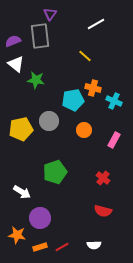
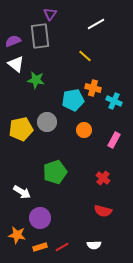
gray circle: moved 2 px left, 1 px down
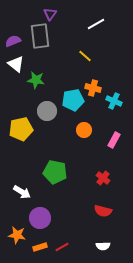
gray circle: moved 11 px up
green pentagon: rotated 30 degrees clockwise
white semicircle: moved 9 px right, 1 px down
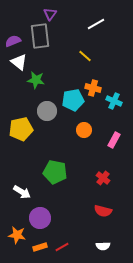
white triangle: moved 3 px right, 2 px up
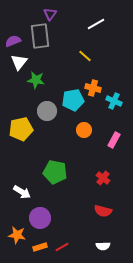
white triangle: rotated 30 degrees clockwise
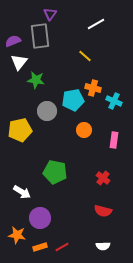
yellow pentagon: moved 1 px left, 1 px down
pink rectangle: rotated 21 degrees counterclockwise
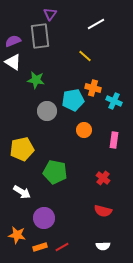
white triangle: moved 6 px left; rotated 36 degrees counterclockwise
yellow pentagon: moved 2 px right, 19 px down
purple circle: moved 4 px right
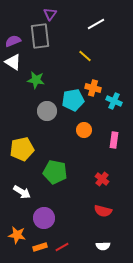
red cross: moved 1 px left, 1 px down
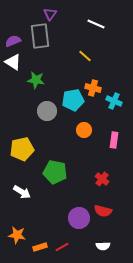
white line: rotated 54 degrees clockwise
purple circle: moved 35 px right
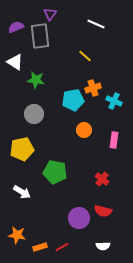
purple semicircle: moved 3 px right, 14 px up
white triangle: moved 2 px right
orange cross: rotated 35 degrees counterclockwise
gray circle: moved 13 px left, 3 px down
